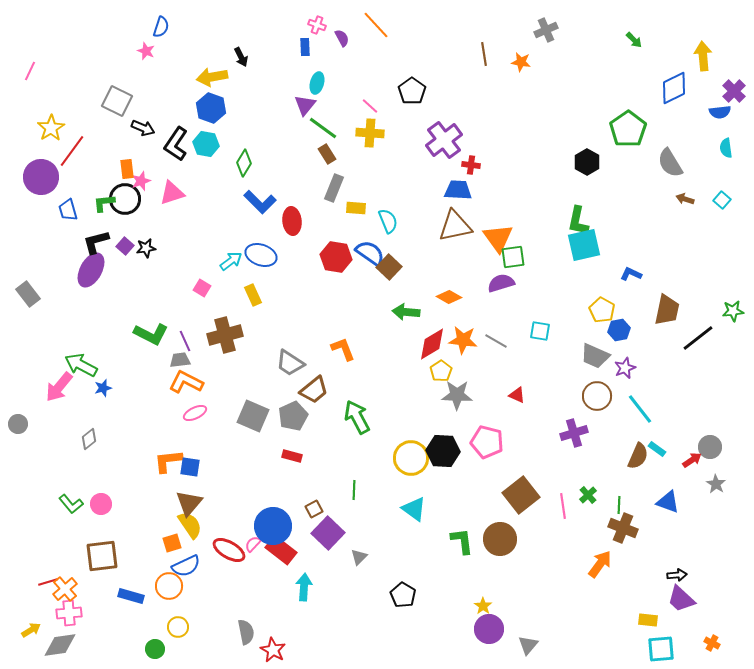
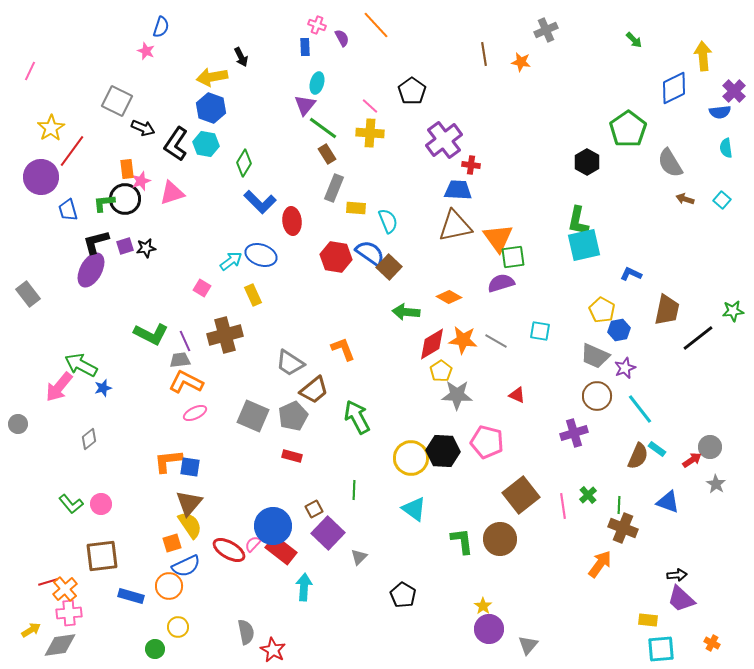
purple square at (125, 246): rotated 30 degrees clockwise
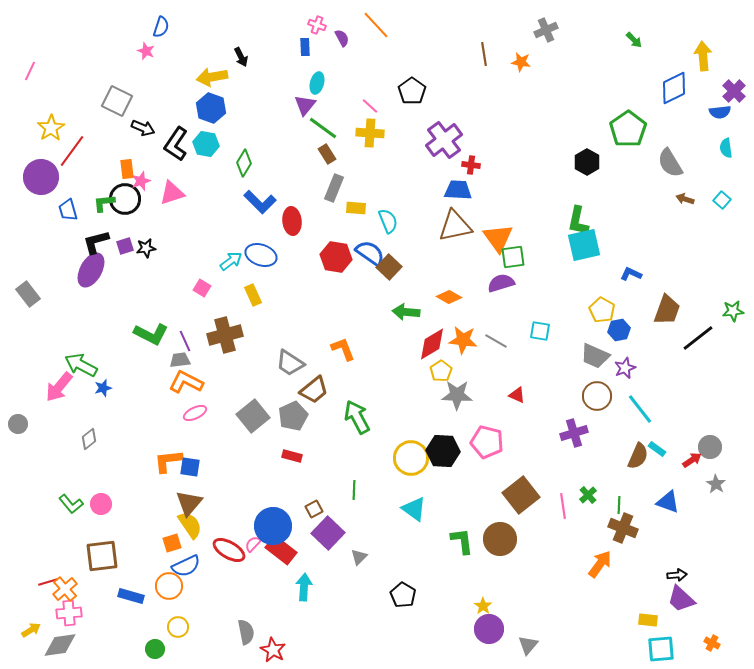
brown trapezoid at (667, 310): rotated 8 degrees clockwise
gray square at (253, 416): rotated 28 degrees clockwise
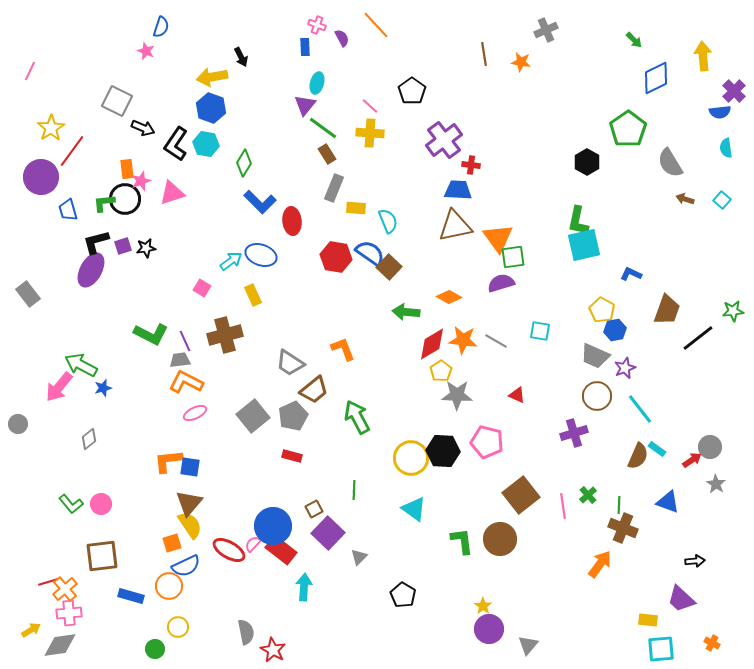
blue diamond at (674, 88): moved 18 px left, 10 px up
purple square at (125, 246): moved 2 px left
blue hexagon at (619, 330): moved 4 px left
black arrow at (677, 575): moved 18 px right, 14 px up
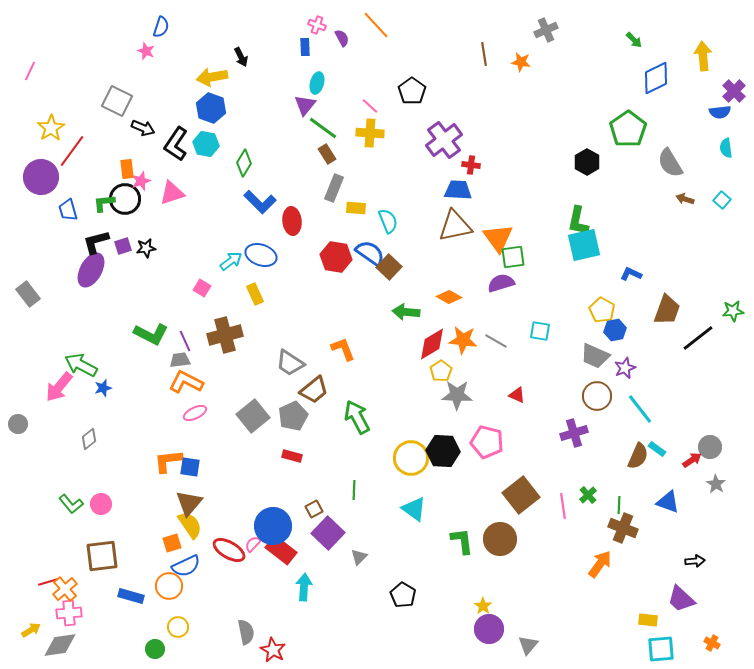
yellow rectangle at (253, 295): moved 2 px right, 1 px up
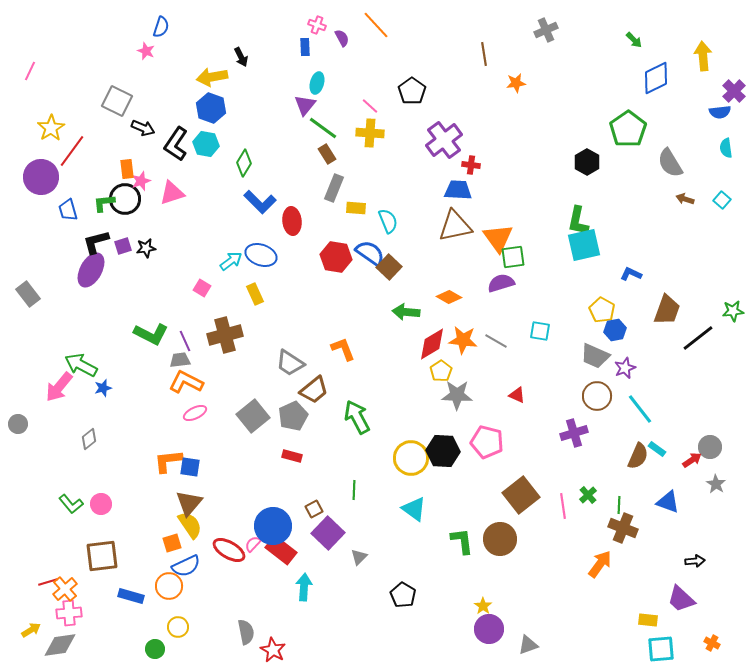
orange star at (521, 62): moved 5 px left, 21 px down; rotated 18 degrees counterclockwise
gray triangle at (528, 645): rotated 30 degrees clockwise
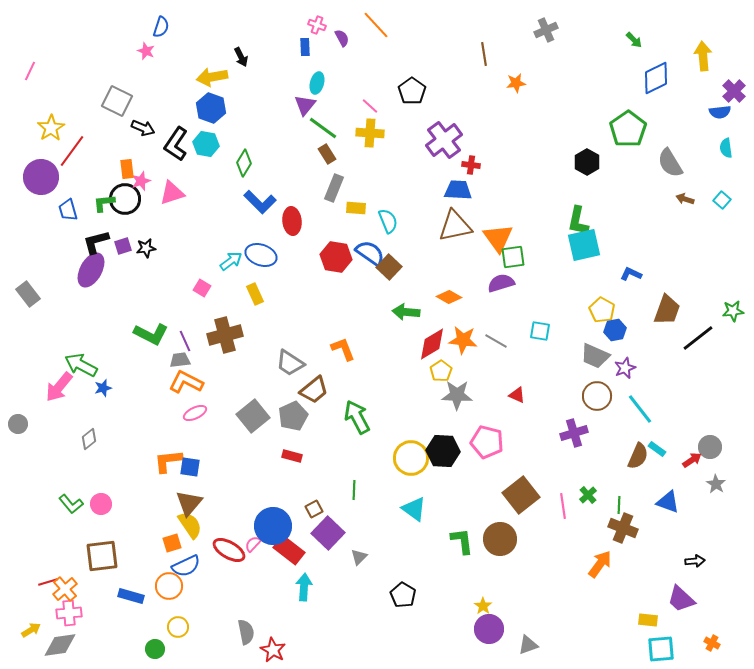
red rectangle at (281, 550): moved 8 px right
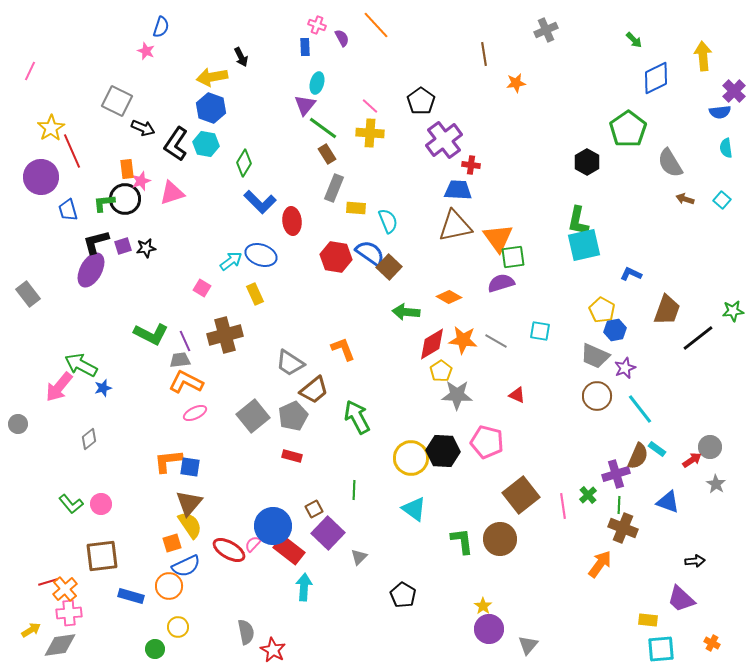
black pentagon at (412, 91): moved 9 px right, 10 px down
red line at (72, 151): rotated 60 degrees counterclockwise
purple cross at (574, 433): moved 42 px right, 41 px down
gray triangle at (528, 645): rotated 30 degrees counterclockwise
